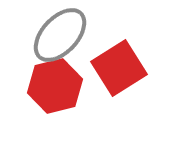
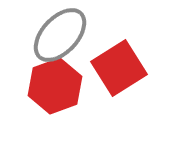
red hexagon: rotated 6 degrees counterclockwise
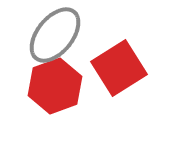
gray ellipse: moved 5 px left; rotated 4 degrees counterclockwise
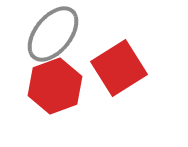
gray ellipse: moved 2 px left, 1 px up
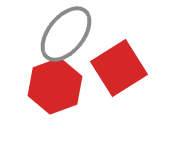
gray ellipse: moved 13 px right
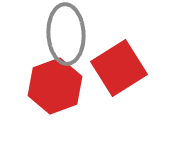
gray ellipse: rotated 42 degrees counterclockwise
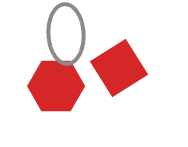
red hexagon: moved 1 px right; rotated 20 degrees clockwise
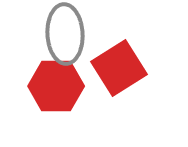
gray ellipse: moved 1 px left
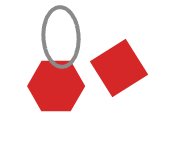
gray ellipse: moved 4 px left, 3 px down
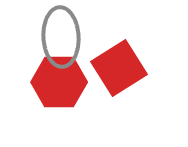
red hexagon: moved 3 px right, 4 px up
